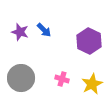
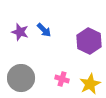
yellow star: moved 2 px left
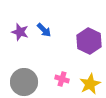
gray circle: moved 3 px right, 4 px down
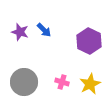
pink cross: moved 3 px down
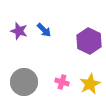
purple star: moved 1 px left, 1 px up
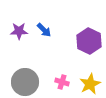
purple star: rotated 18 degrees counterclockwise
gray circle: moved 1 px right
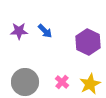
blue arrow: moved 1 px right, 1 px down
purple hexagon: moved 1 px left, 1 px down
pink cross: rotated 24 degrees clockwise
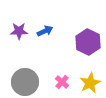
blue arrow: rotated 70 degrees counterclockwise
yellow star: moved 1 px up
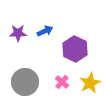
purple star: moved 1 px left, 2 px down
purple hexagon: moved 13 px left, 7 px down
